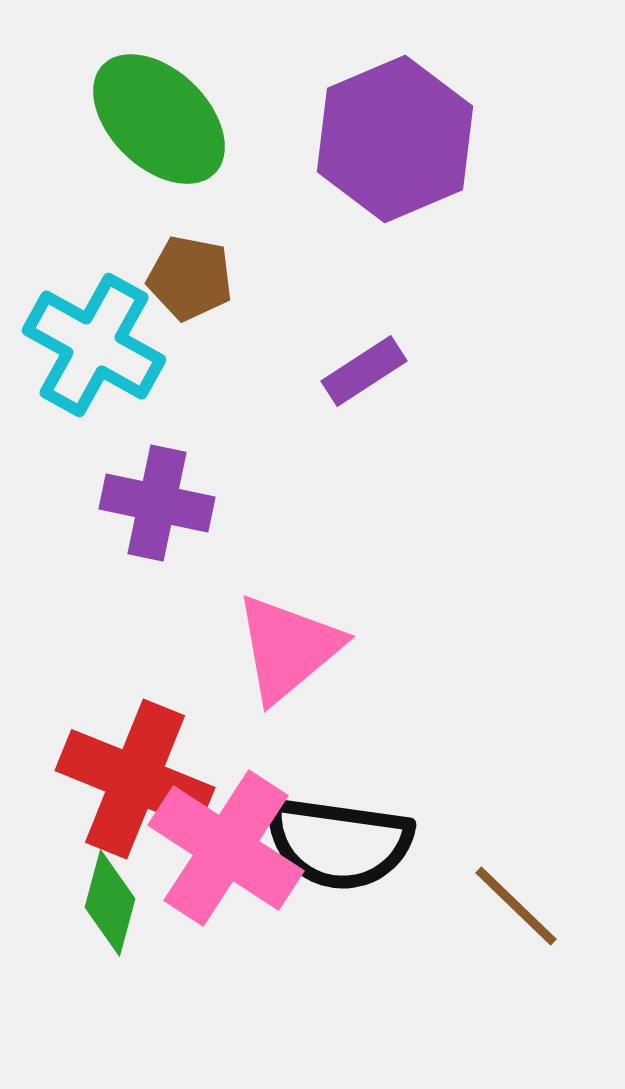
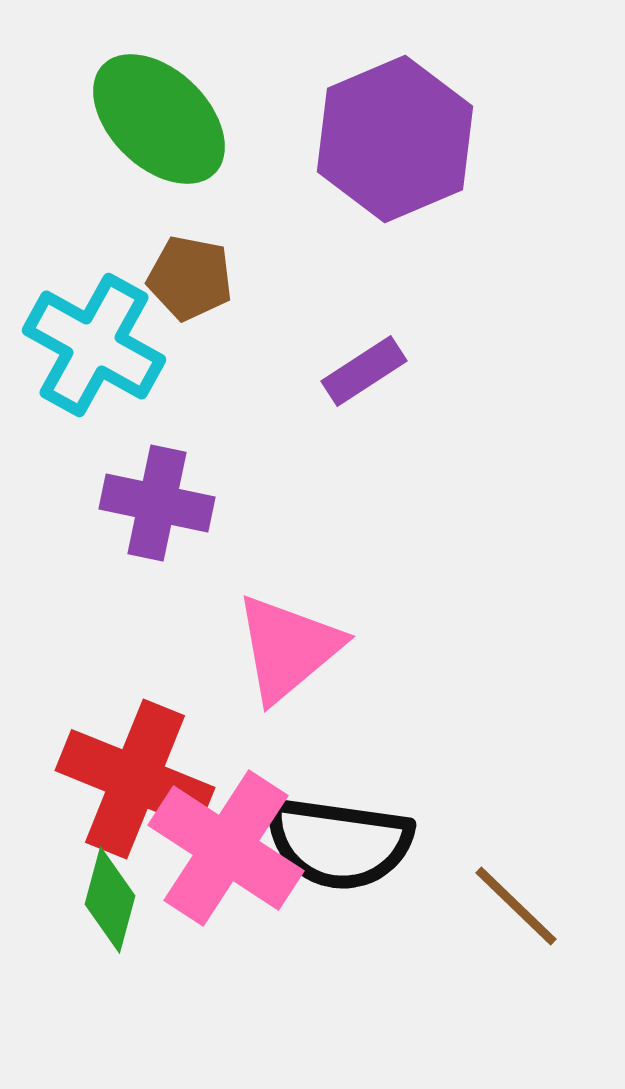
green diamond: moved 3 px up
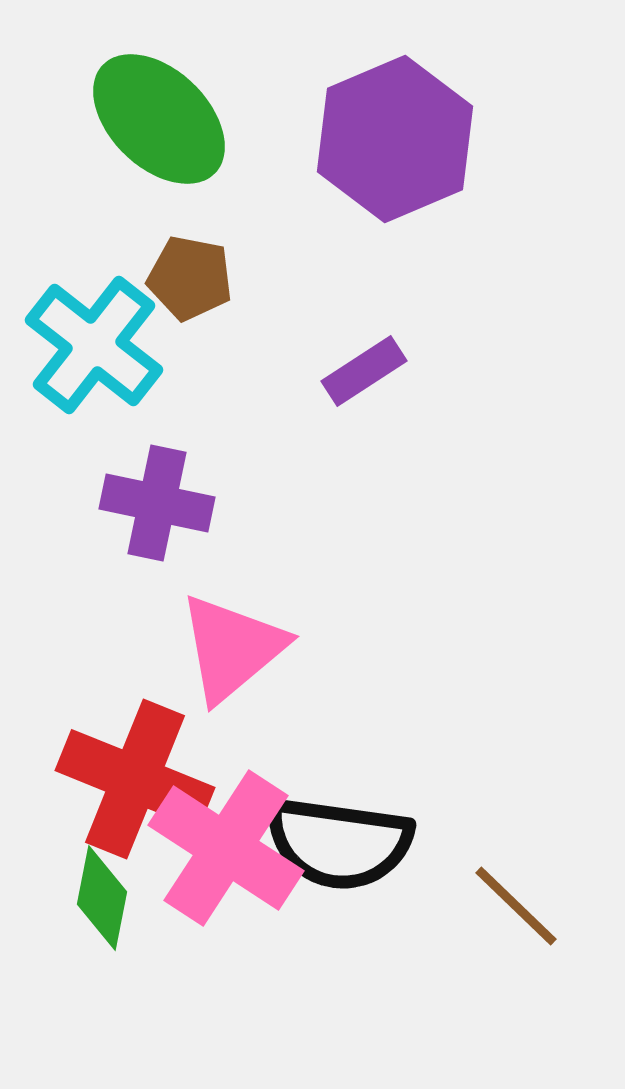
cyan cross: rotated 9 degrees clockwise
pink triangle: moved 56 px left
green diamond: moved 8 px left, 2 px up; rotated 4 degrees counterclockwise
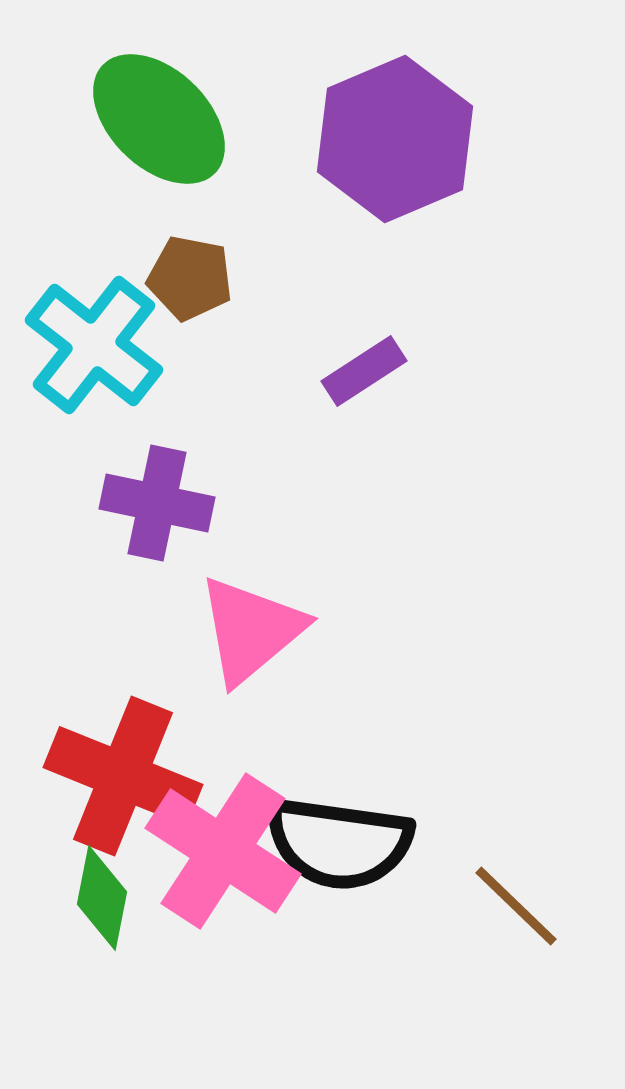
pink triangle: moved 19 px right, 18 px up
red cross: moved 12 px left, 3 px up
pink cross: moved 3 px left, 3 px down
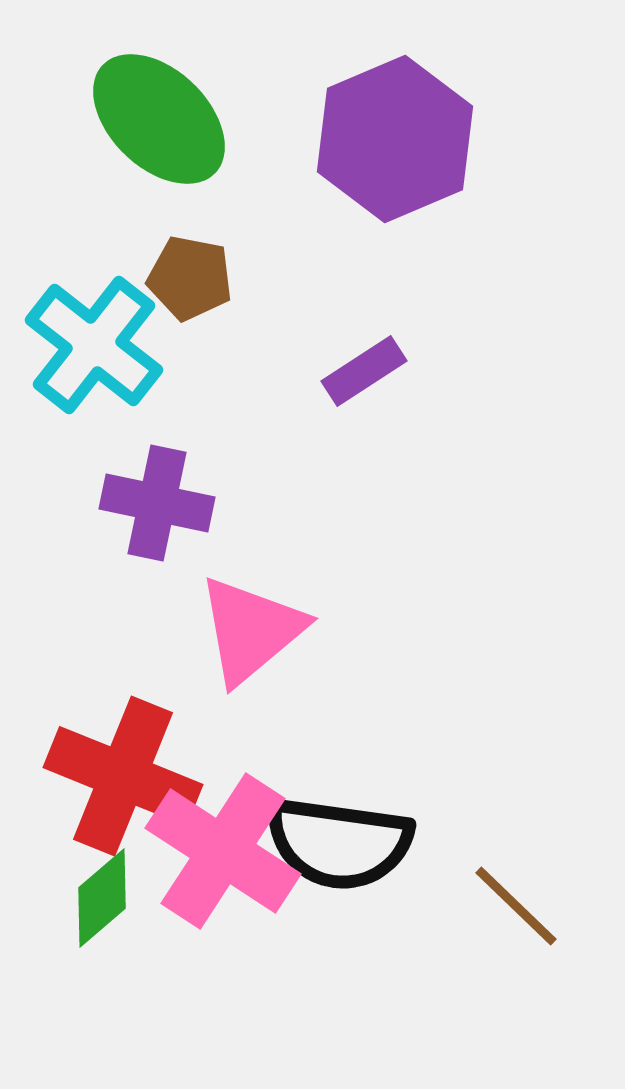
green diamond: rotated 38 degrees clockwise
